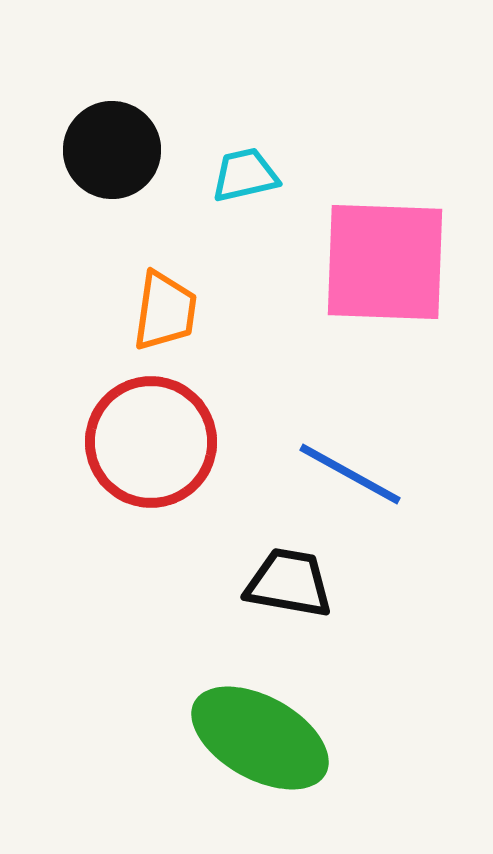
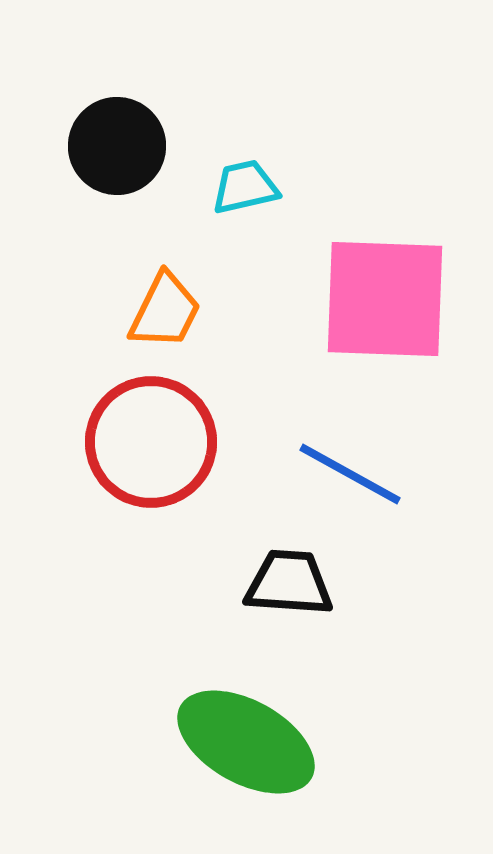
black circle: moved 5 px right, 4 px up
cyan trapezoid: moved 12 px down
pink square: moved 37 px down
orange trapezoid: rotated 18 degrees clockwise
black trapezoid: rotated 6 degrees counterclockwise
green ellipse: moved 14 px left, 4 px down
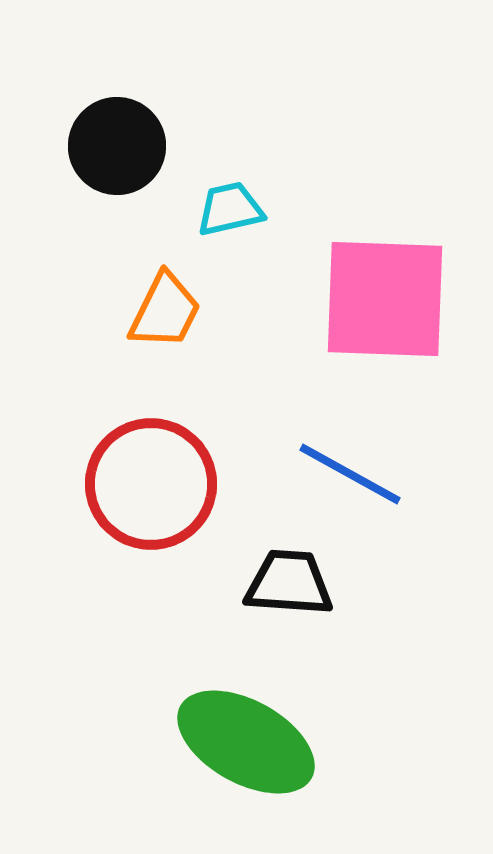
cyan trapezoid: moved 15 px left, 22 px down
red circle: moved 42 px down
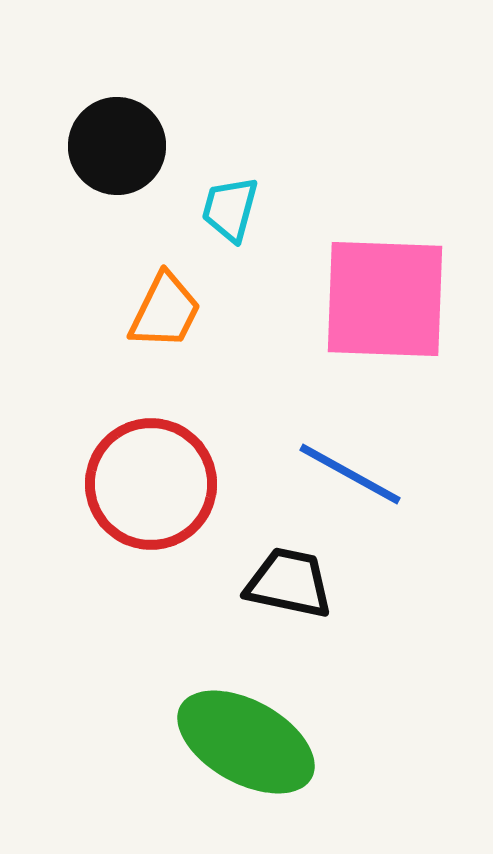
cyan trapezoid: rotated 62 degrees counterclockwise
black trapezoid: rotated 8 degrees clockwise
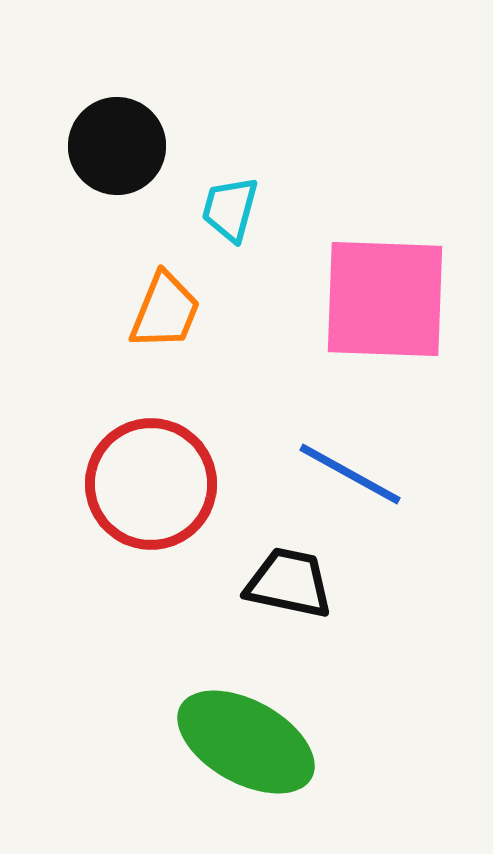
orange trapezoid: rotated 4 degrees counterclockwise
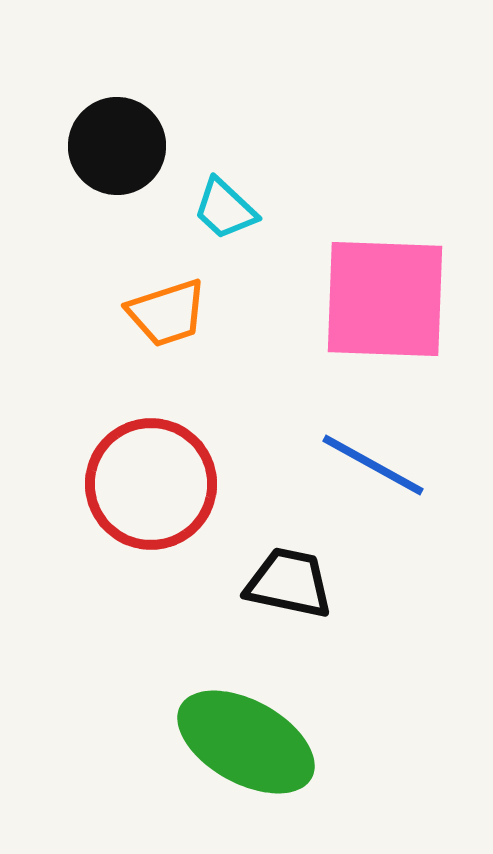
cyan trapezoid: moved 5 px left; rotated 62 degrees counterclockwise
orange trapezoid: moved 2 px right, 2 px down; rotated 50 degrees clockwise
blue line: moved 23 px right, 9 px up
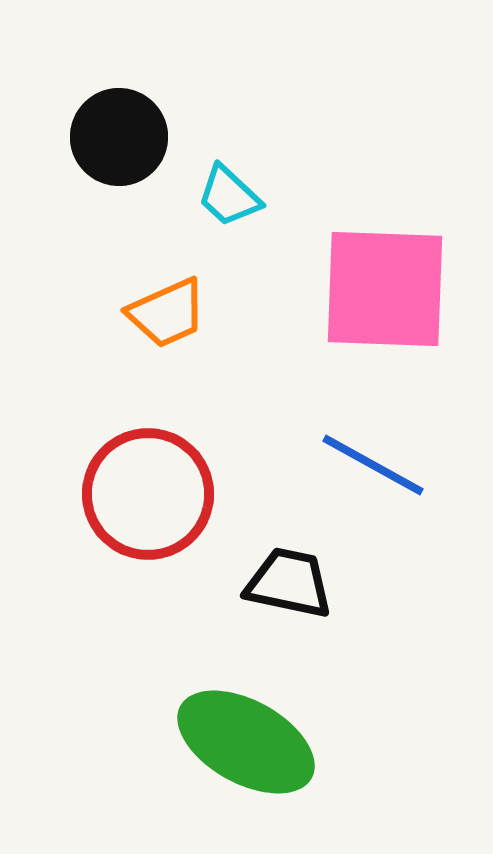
black circle: moved 2 px right, 9 px up
cyan trapezoid: moved 4 px right, 13 px up
pink square: moved 10 px up
orange trapezoid: rotated 6 degrees counterclockwise
red circle: moved 3 px left, 10 px down
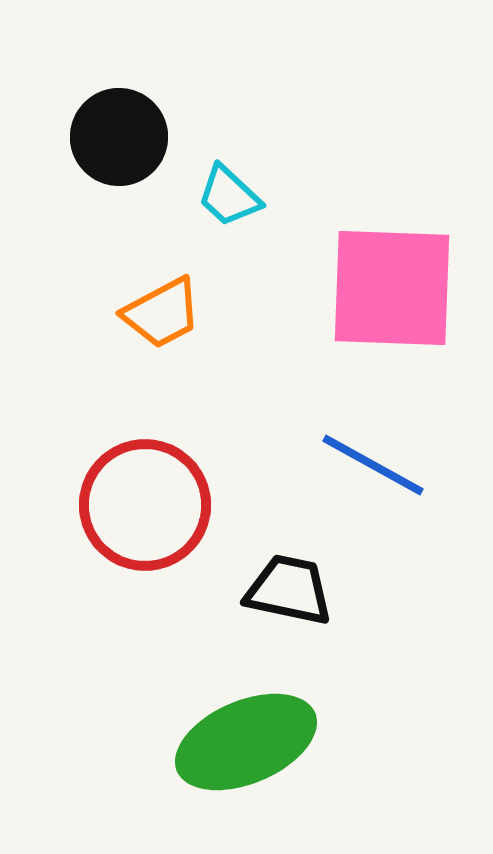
pink square: moved 7 px right, 1 px up
orange trapezoid: moved 5 px left; rotated 4 degrees counterclockwise
red circle: moved 3 px left, 11 px down
black trapezoid: moved 7 px down
green ellipse: rotated 52 degrees counterclockwise
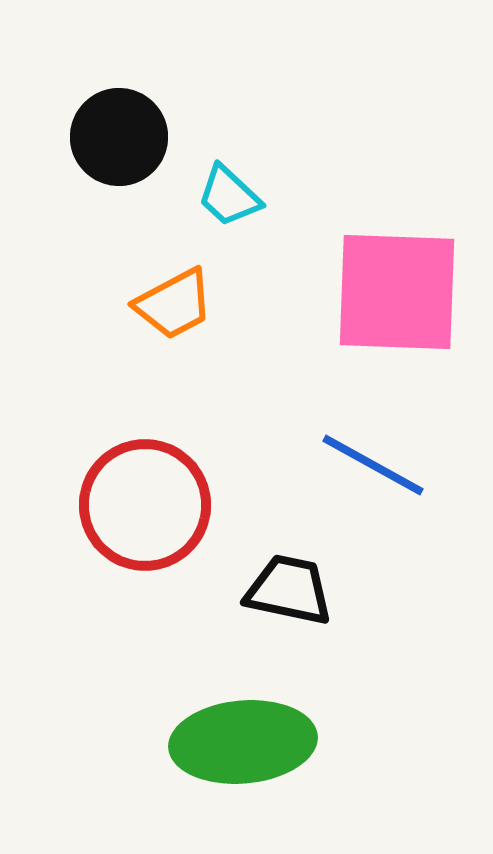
pink square: moved 5 px right, 4 px down
orange trapezoid: moved 12 px right, 9 px up
green ellipse: moved 3 px left; rotated 18 degrees clockwise
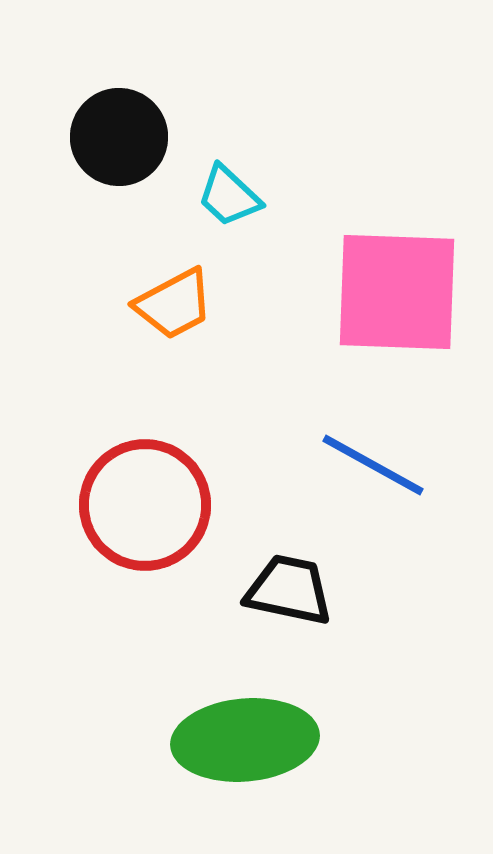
green ellipse: moved 2 px right, 2 px up
